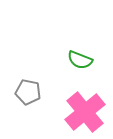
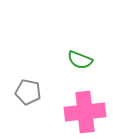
pink cross: rotated 33 degrees clockwise
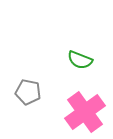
pink cross: rotated 30 degrees counterclockwise
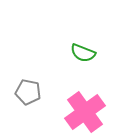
green semicircle: moved 3 px right, 7 px up
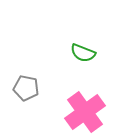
gray pentagon: moved 2 px left, 4 px up
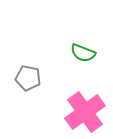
gray pentagon: moved 2 px right, 10 px up
